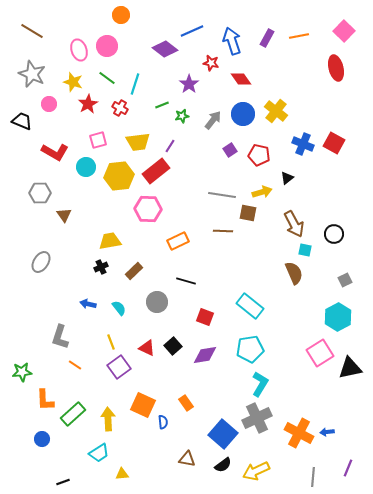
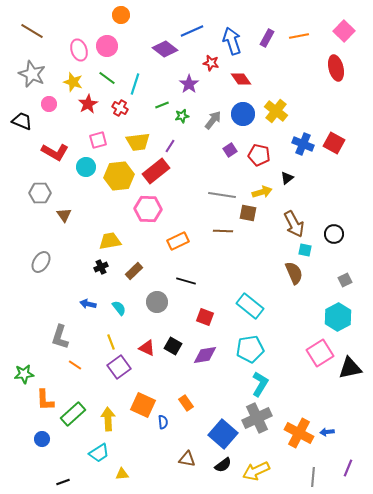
black square at (173, 346): rotated 18 degrees counterclockwise
green star at (22, 372): moved 2 px right, 2 px down
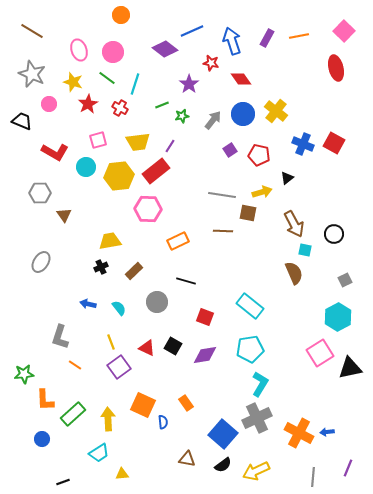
pink circle at (107, 46): moved 6 px right, 6 px down
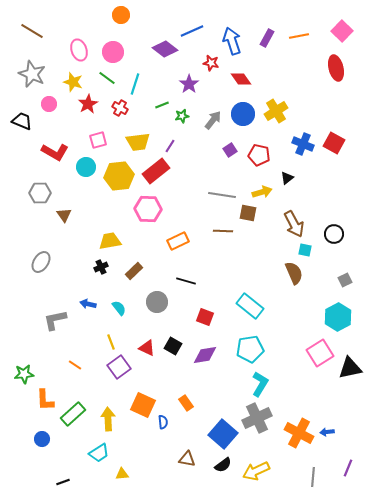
pink square at (344, 31): moved 2 px left
yellow cross at (276, 111): rotated 20 degrees clockwise
gray L-shape at (60, 337): moved 5 px left, 17 px up; rotated 60 degrees clockwise
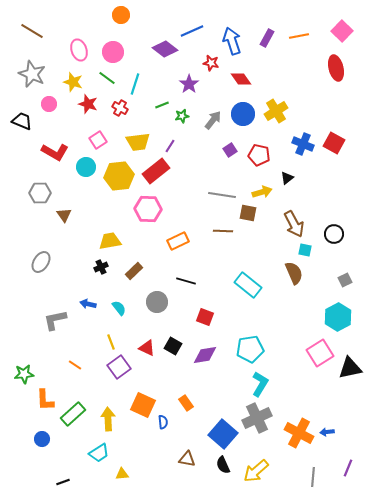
red star at (88, 104): rotated 24 degrees counterclockwise
pink square at (98, 140): rotated 18 degrees counterclockwise
cyan rectangle at (250, 306): moved 2 px left, 21 px up
black semicircle at (223, 465): rotated 102 degrees clockwise
yellow arrow at (256, 471): rotated 16 degrees counterclockwise
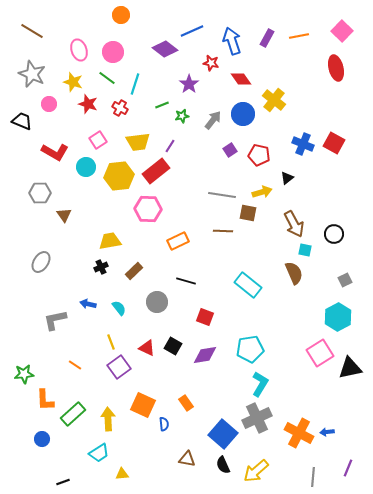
yellow cross at (276, 111): moved 2 px left, 11 px up; rotated 20 degrees counterclockwise
blue semicircle at (163, 422): moved 1 px right, 2 px down
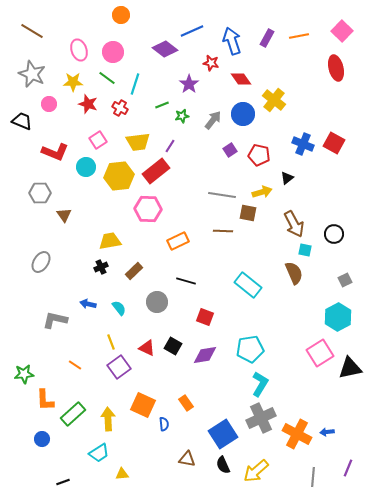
yellow star at (73, 82): rotated 18 degrees counterclockwise
red L-shape at (55, 152): rotated 8 degrees counterclockwise
gray L-shape at (55, 320): rotated 25 degrees clockwise
gray cross at (257, 418): moved 4 px right
orange cross at (299, 433): moved 2 px left, 1 px down
blue square at (223, 434): rotated 16 degrees clockwise
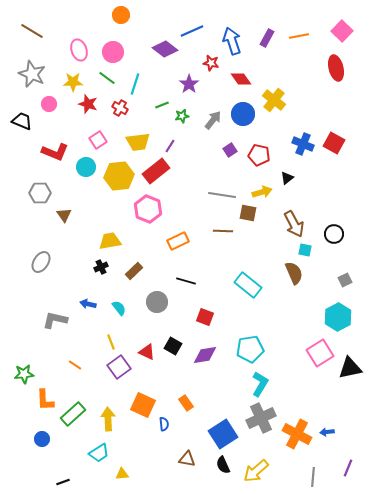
pink hexagon at (148, 209): rotated 20 degrees clockwise
red triangle at (147, 348): moved 4 px down
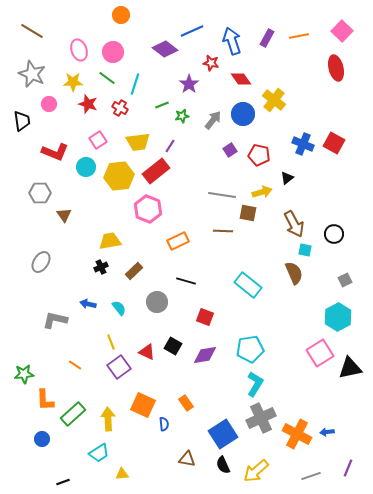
black trapezoid at (22, 121): rotated 60 degrees clockwise
cyan L-shape at (260, 384): moved 5 px left
gray line at (313, 477): moved 2 px left, 1 px up; rotated 66 degrees clockwise
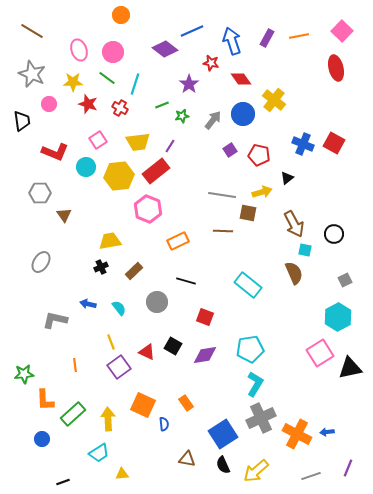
orange line at (75, 365): rotated 48 degrees clockwise
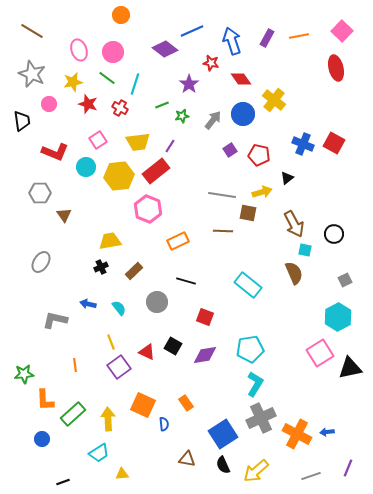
yellow star at (73, 82): rotated 12 degrees counterclockwise
